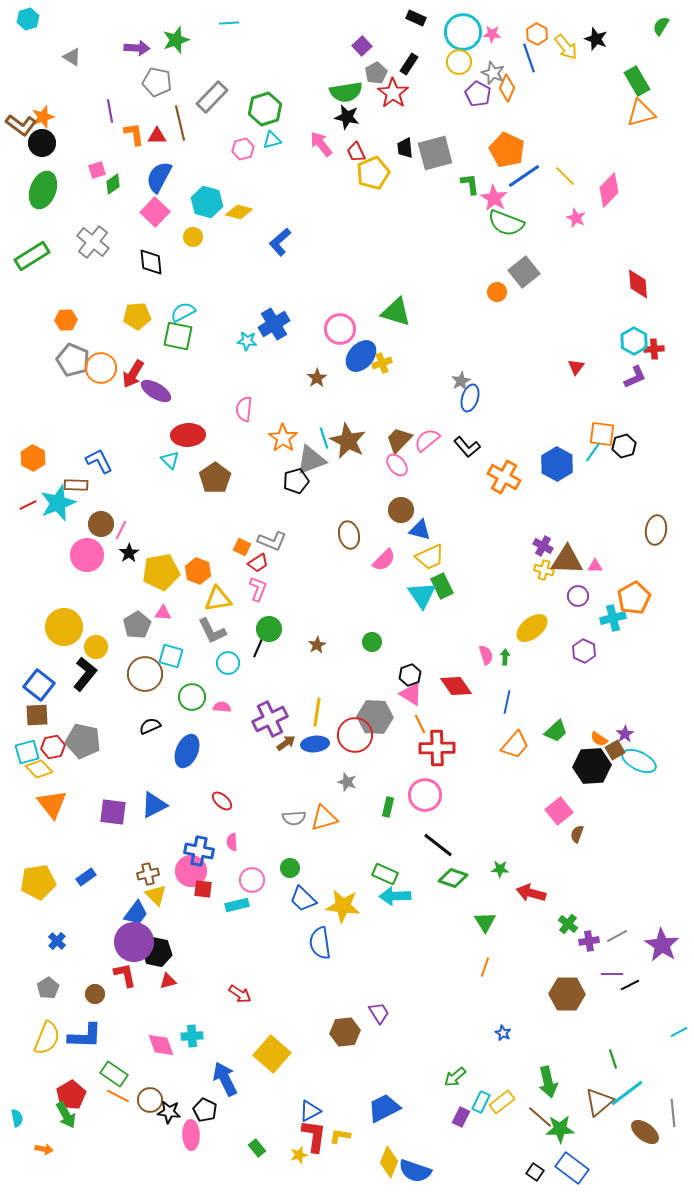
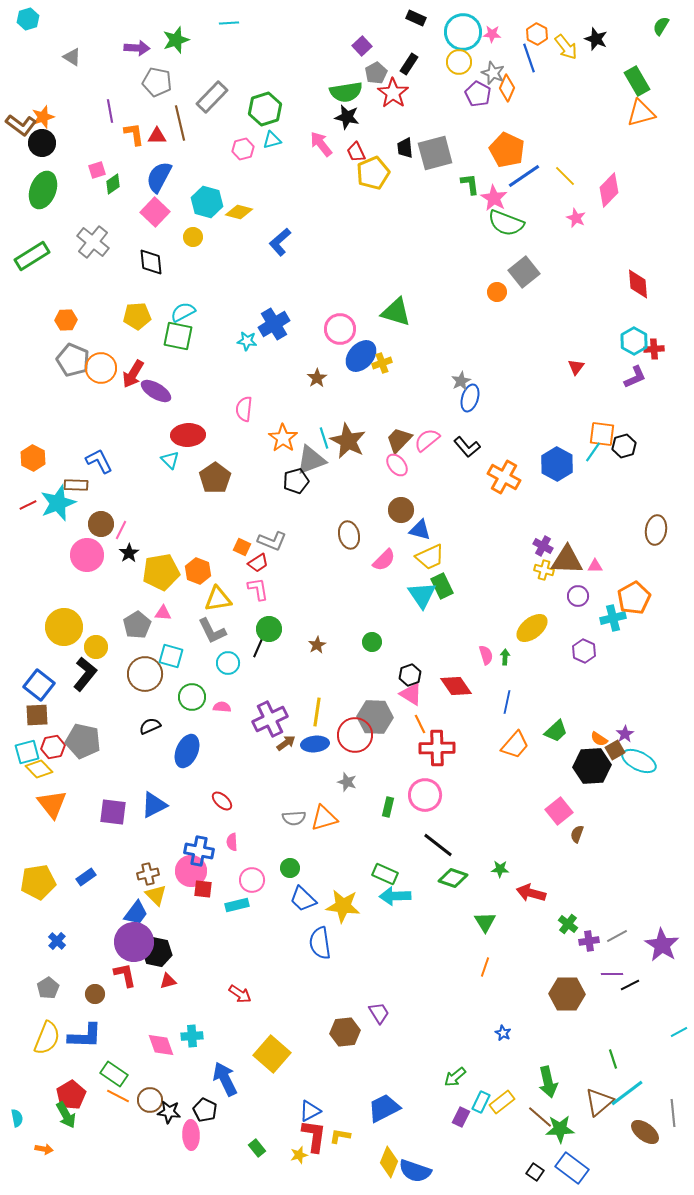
pink L-shape at (258, 589): rotated 30 degrees counterclockwise
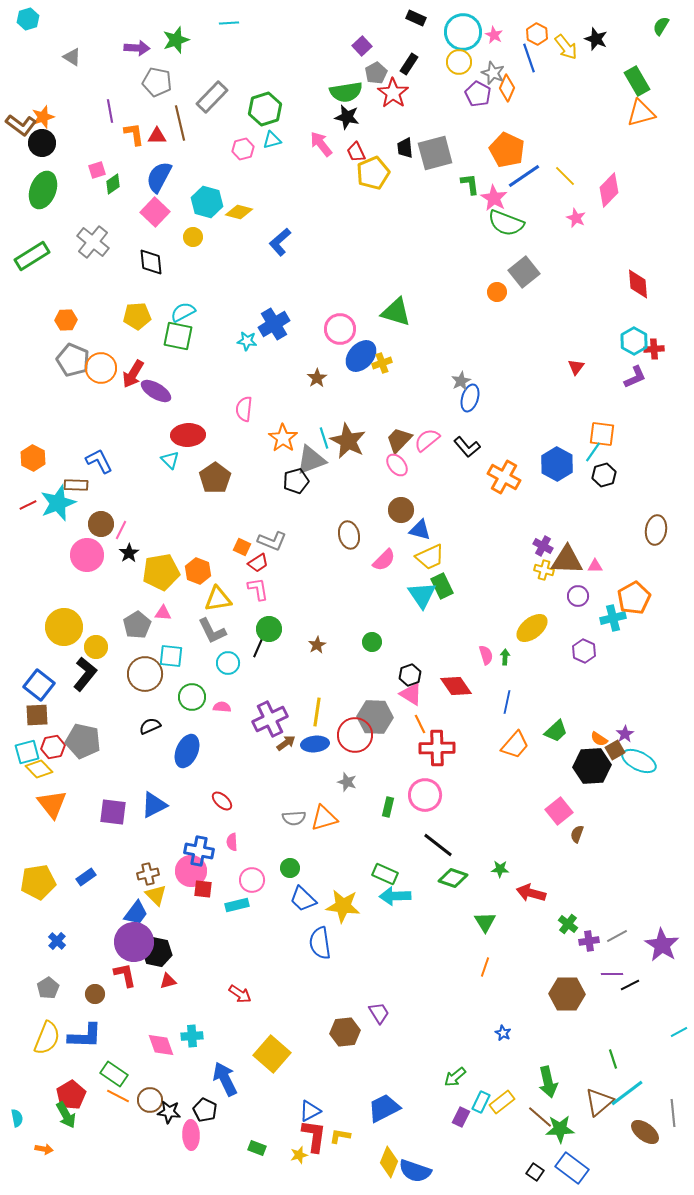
pink star at (492, 34): moved 2 px right, 1 px down; rotated 24 degrees clockwise
black hexagon at (624, 446): moved 20 px left, 29 px down
cyan square at (171, 656): rotated 10 degrees counterclockwise
green rectangle at (257, 1148): rotated 30 degrees counterclockwise
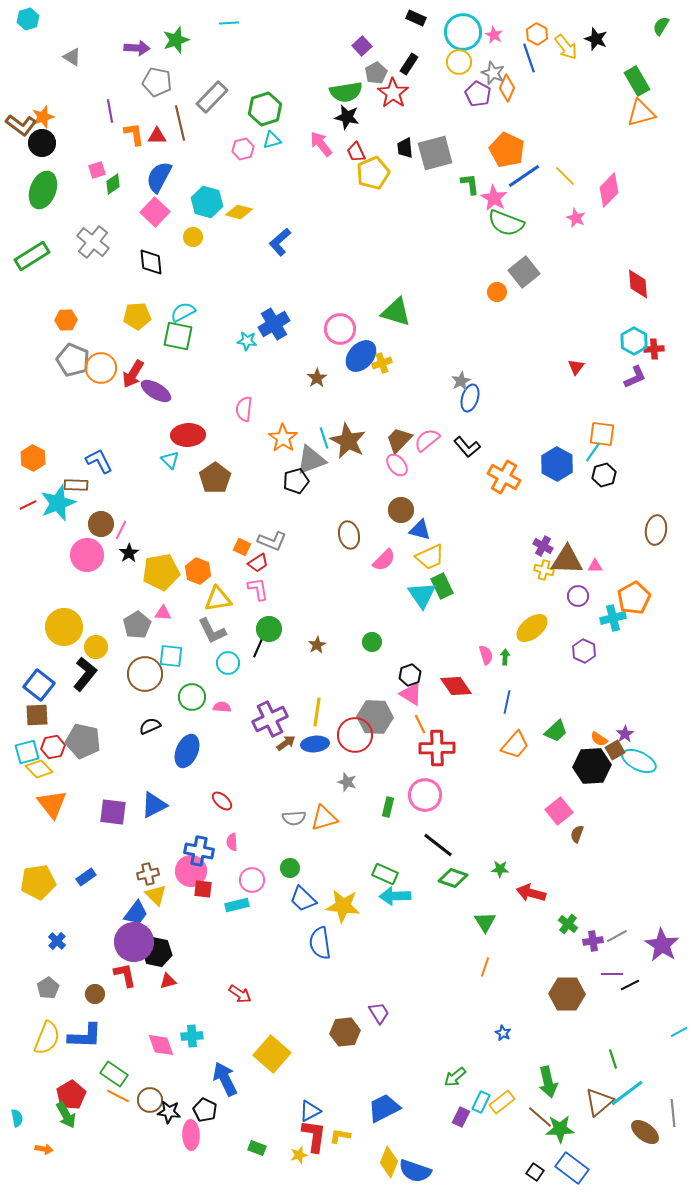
purple cross at (589, 941): moved 4 px right
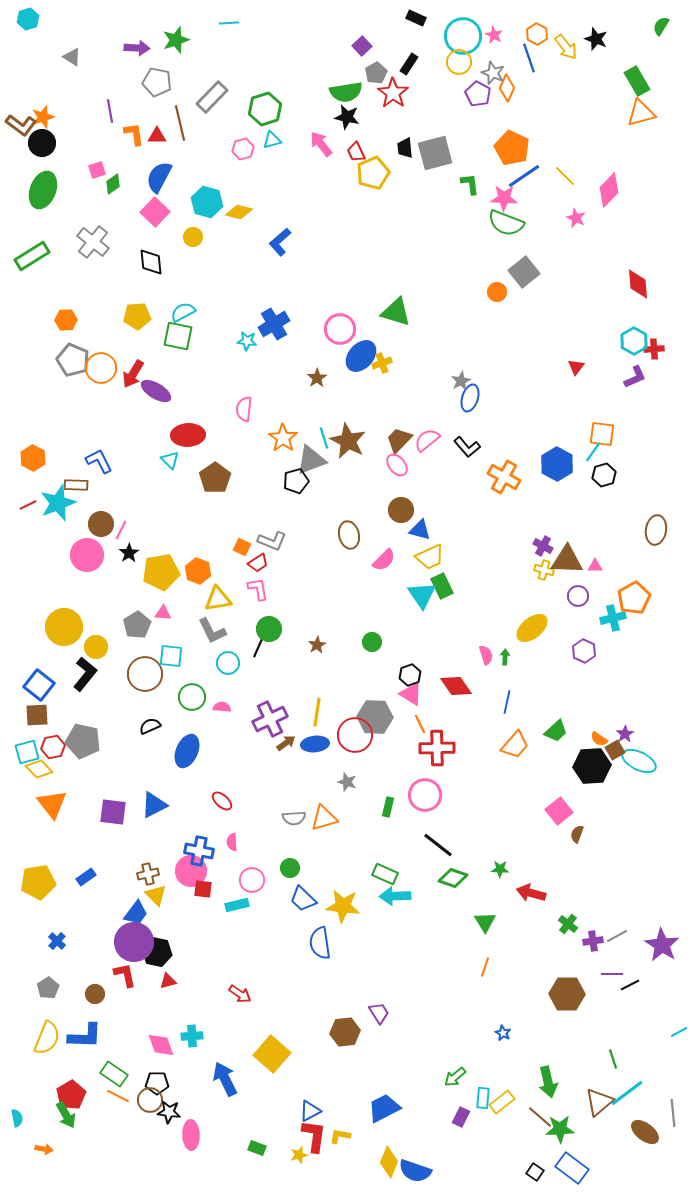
cyan circle at (463, 32): moved 4 px down
orange pentagon at (507, 150): moved 5 px right, 2 px up
pink star at (494, 198): moved 10 px right; rotated 28 degrees counterclockwise
cyan rectangle at (481, 1102): moved 2 px right, 4 px up; rotated 20 degrees counterclockwise
black pentagon at (205, 1110): moved 48 px left, 27 px up; rotated 25 degrees counterclockwise
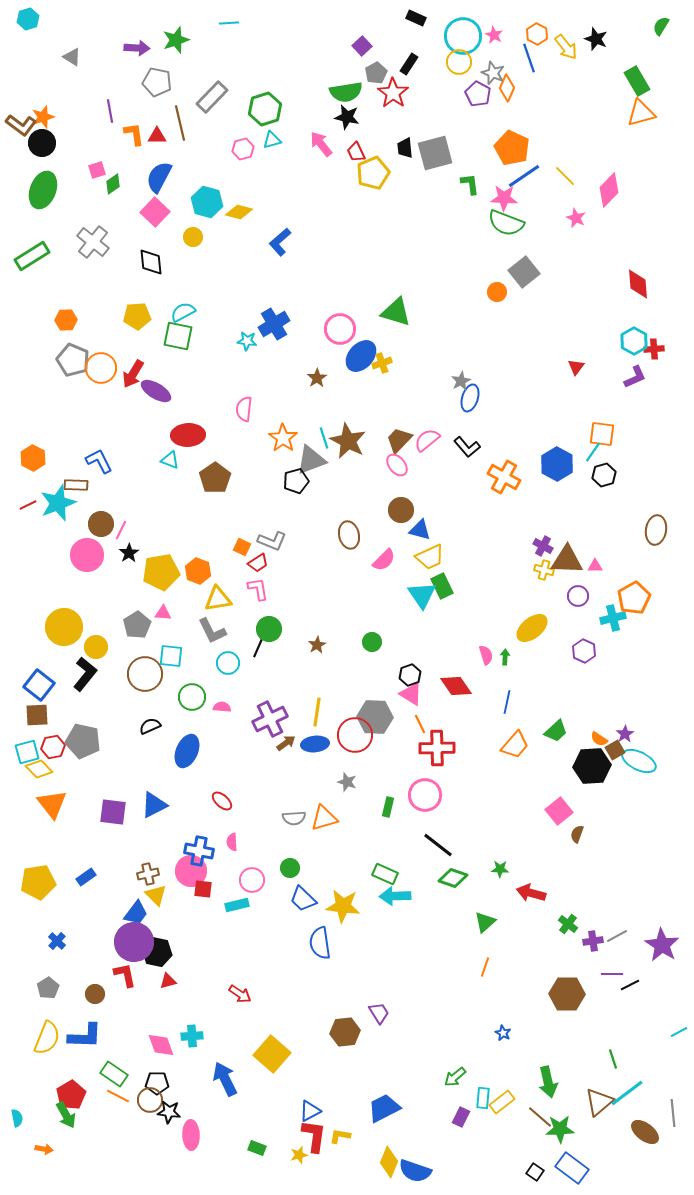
cyan triangle at (170, 460): rotated 24 degrees counterclockwise
green triangle at (485, 922): rotated 20 degrees clockwise
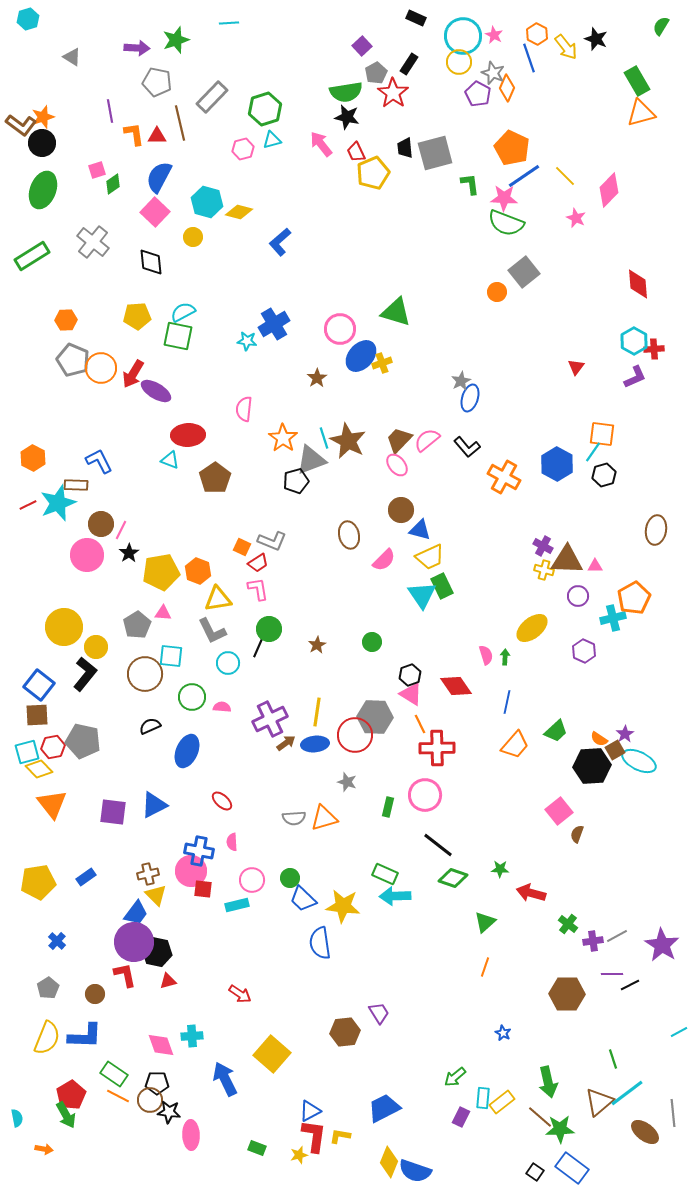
green circle at (290, 868): moved 10 px down
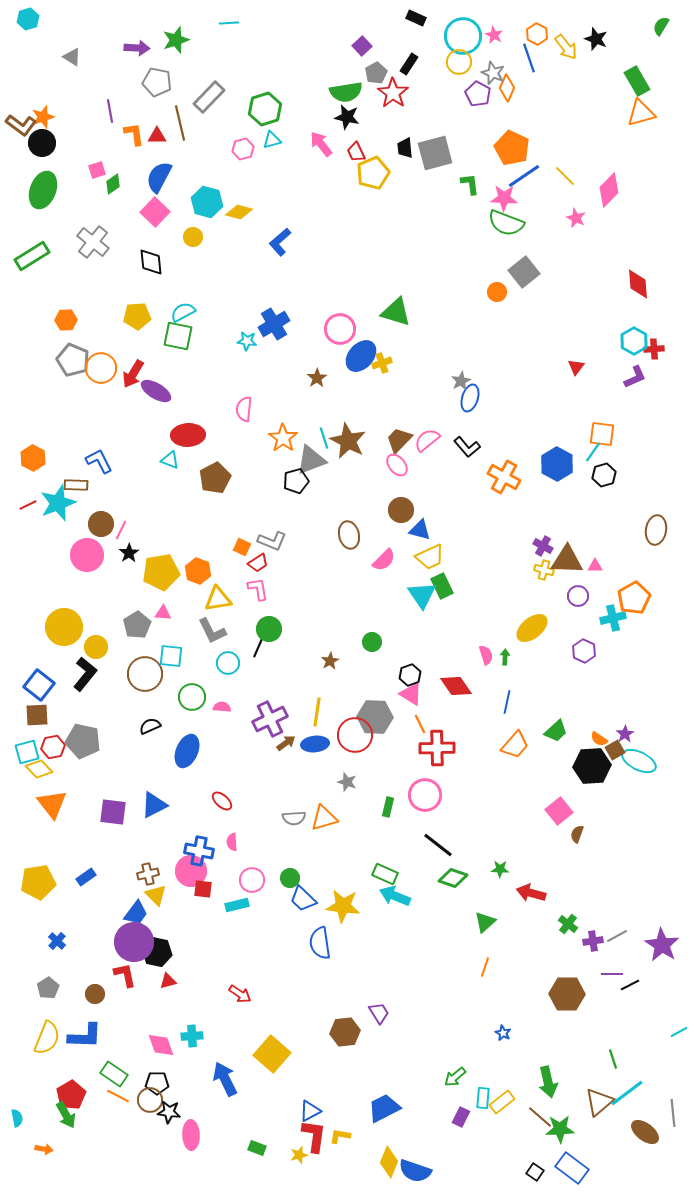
gray rectangle at (212, 97): moved 3 px left
brown pentagon at (215, 478): rotated 8 degrees clockwise
brown star at (317, 645): moved 13 px right, 16 px down
cyan arrow at (395, 896): rotated 24 degrees clockwise
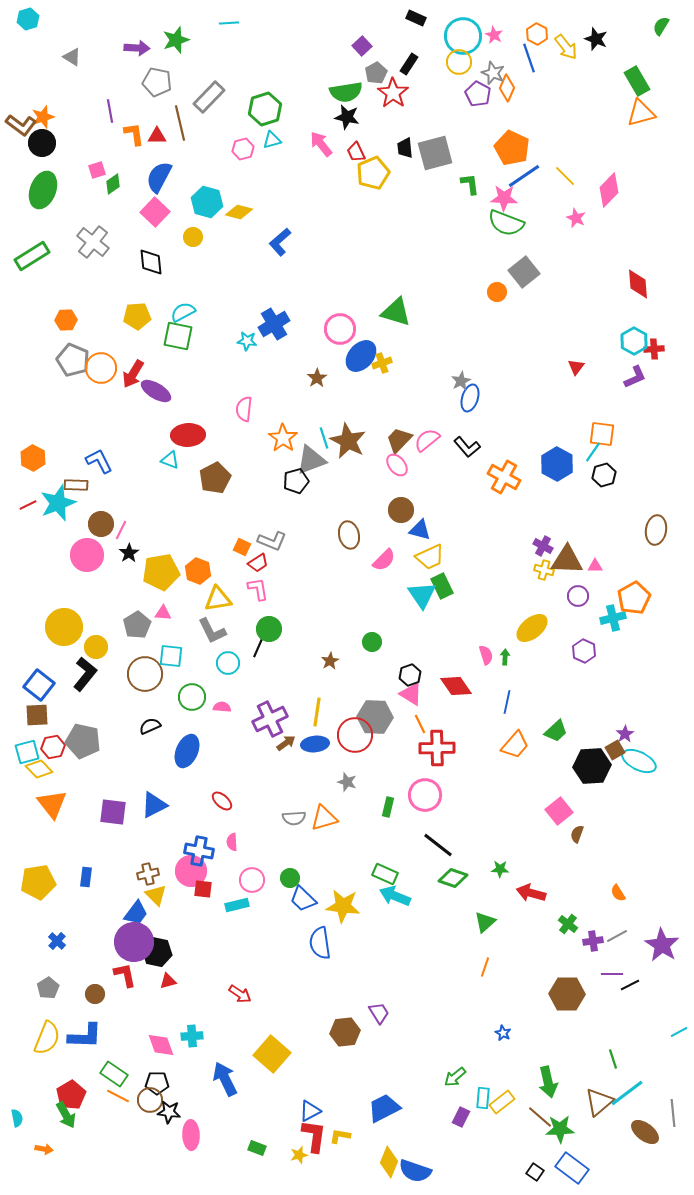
orange semicircle at (599, 739): moved 19 px right, 154 px down; rotated 24 degrees clockwise
blue rectangle at (86, 877): rotated 48 degrees counterclockwise
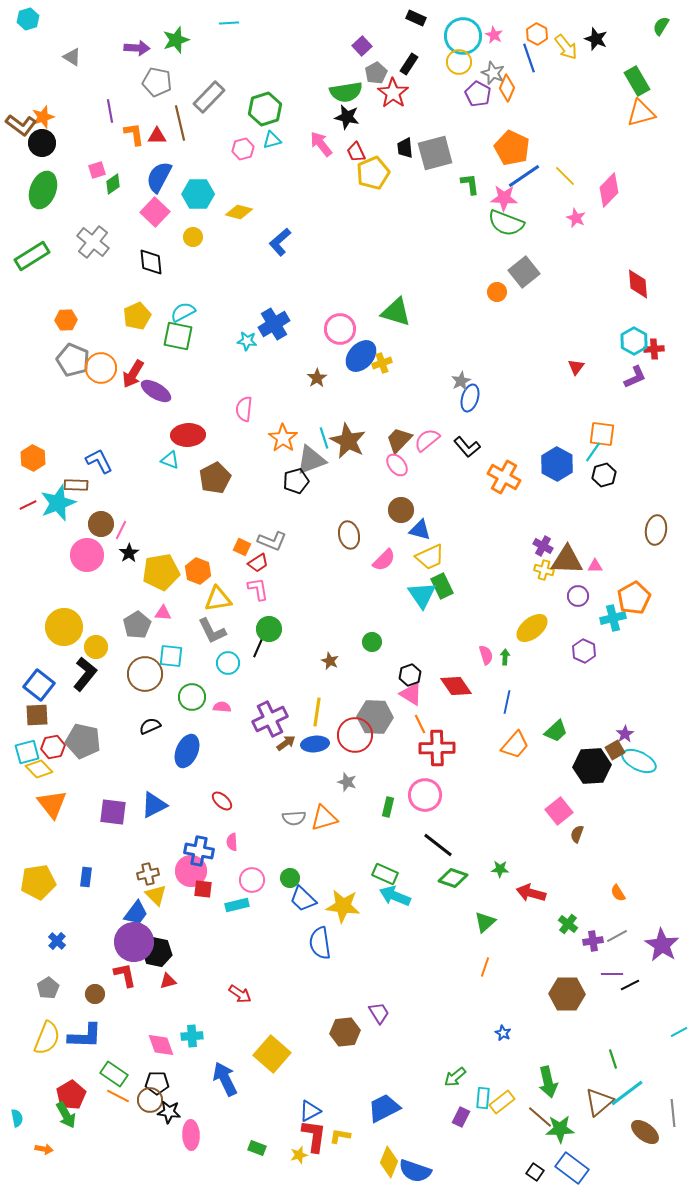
cyan hexagon at (207, 202): moved 9 px left, 8 px up; rotated 16 degrees counterclockwise
yellow pentagon at (137, 316): rotated 20 degrees counterclockwise
brown star at (330, 661): rotated 18 degrees counterclockwise
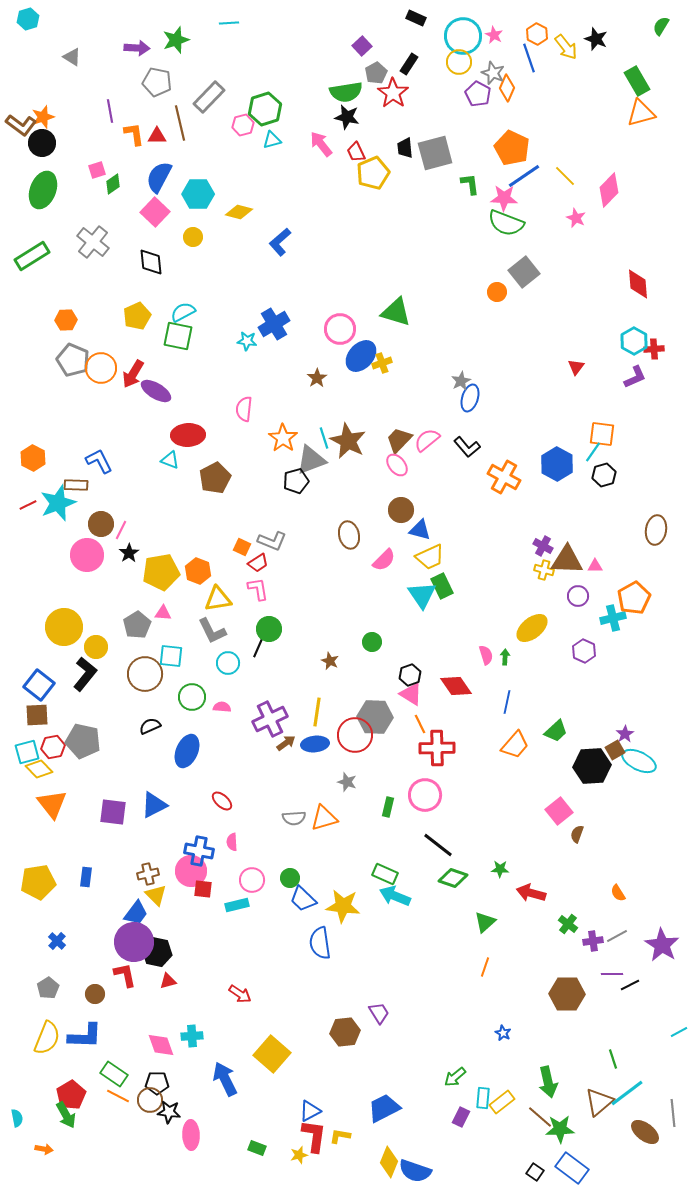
pink hexagon at (243, 149): moved 24 px up
